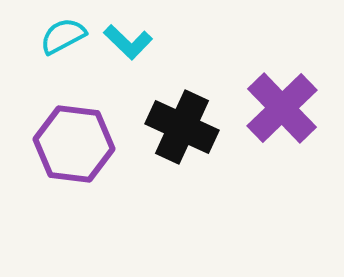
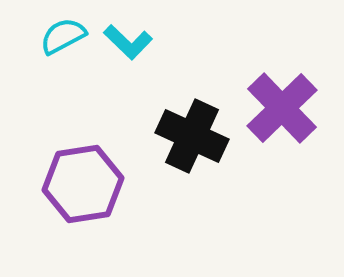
black cross: moved 10 px right, 9 px down
purple hexagon: moved 9 px right, 40 px down; rotated 16 degrees counterclockwise
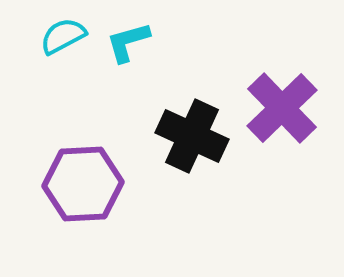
cyan L-shape: rotated 120 degrees clockwise
purple hexagon: rotated 6 degrees clockwise
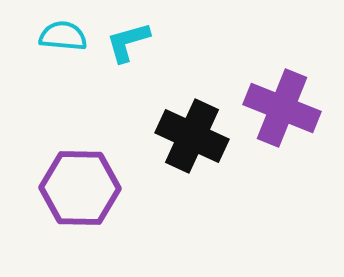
cyan semicircle: rotated 33 degrees clockwise
purple cross: rotated 24 degrees counterclockwise
purple hexagon: moved 3 px left, 4 px down; rotated 4 degrees clockwise
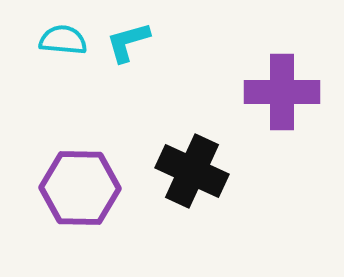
cyan semicircle: moved 4 px down
purple cross: moved 16 px up; rotated 22 degrees counterclockwise
black cross: moved 35 px down
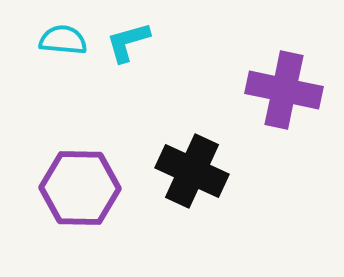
purple cross: moved 2 px right, 2 px up; rotated 12 degrees clockwise
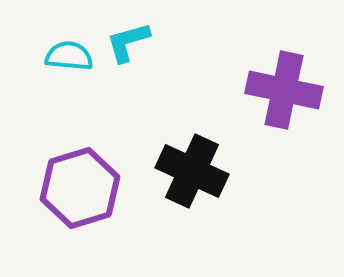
cyan semicircle: moved 6 px right, 16 px down
purple hexagon: rotated 18 degrees counterclockwise
